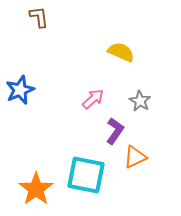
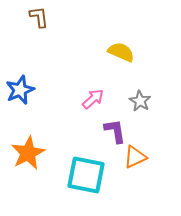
purple L-shape: rotated 44 degrees counterclockwise
orange star: moved 8 px left, 36 px up; rotated 8 degrees clockwise
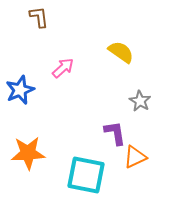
yellow semicircle: rotated 12 degrees clockwise
pink arrow: moved 30 px left, 31 px up
purple L-shape: moved 2 px down
orange star: rotated 24 degrees clockwise
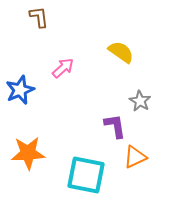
purple L-shape: moved 7 px up
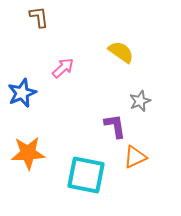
blue star: moved 2 px right, 3 px down
gray star: rotated 20 degrees clockwise
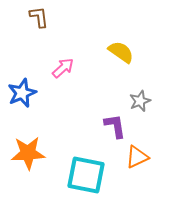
orange triangle: moved 2 px right
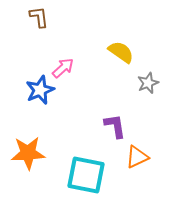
blue star: moved 18 px right, 3 px up
gray star: moved 8 px right, 18 px up
